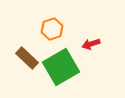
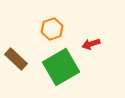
brown rectangle: moved 11 px left, 1 px down
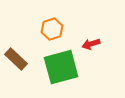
green square: rotated 15 degrees clockwise
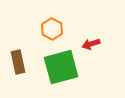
orange hexagon: rotated 15 degrees counterclockwise
brown rectangle: moved 2 px right, 3 px down; rotated 35 degrees clockwise
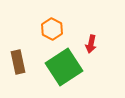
red arrow: rotated 60 degrees counterclockwise
green square: moved 3 px right; rotated 18 degrees counterclockwise
